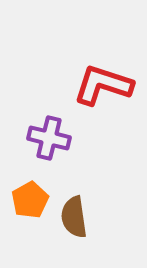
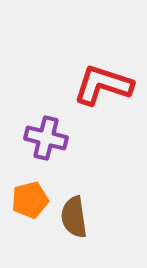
purple cross: moved 3 px left
orange pentagon: rotated 15 degrees clockwise
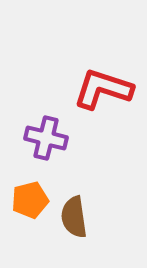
red L-shape: moved 4 px down
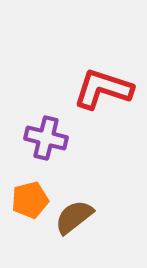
brown semicircle: rotated 60 degrees clockwise
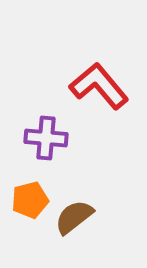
red L-shape: moved 4 px left, 3 px up; rotated 32 degrees clockwise
purple cross: rotated 9 degrees counterclockwise
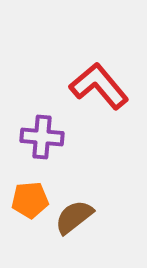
purple cross: moved 4 px left, 1 px up
orange pentagon: rotated 9 degrees clockwise
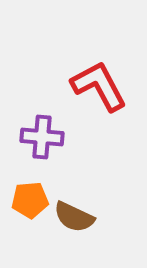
red L-shape: rotated 12 degrees clockwise
brown semicircle: rotated 117 degrees counterclockwise
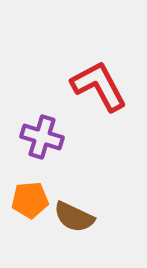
purple cross: rotated 12 degrees clockwise
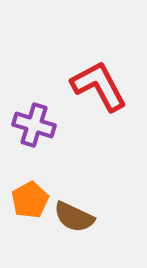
purple cross: moved 8 px left, 12 px up
orange pentagon: rotated 24 degrees counterclockwise
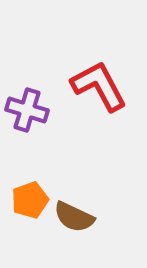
purple cross: moved 7 px left, 15 px up
orange pentagon: rotated 9 degrees clockwise
